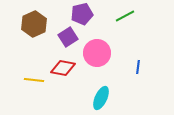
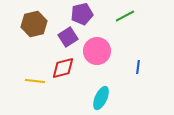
brown hexagon: rotated 10 degrees clockwise
pink circle: moved 2 px up
red diamond: rotated 25 degrees counterclockwise
yellow line: moved 1 px right, 1 px down
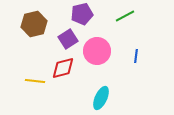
purple square: moved 2 px down
blue line: moved 2 px left, 11 px up
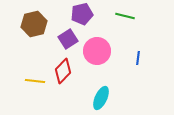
green line: rotated 42 degrees clockwise
blue line: moved 2 px right, 2 px down
red diamond: moved 3 px down; rotated 30 degrees counterclockwise
